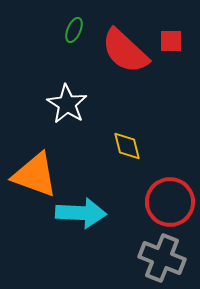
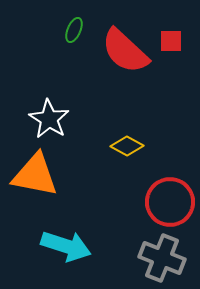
white star: moved 18 px left, 15 px down
yellow diamond: rotated 48 degrees counterclockwise
orange triangle: rotated 9 degrees counterclockwise
cyan arrow: moved 15 px left, 33 px down; rotated 15 degrees clockwise
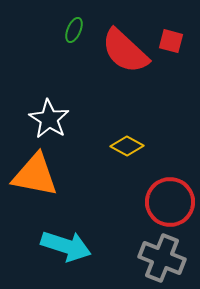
red square: rotated 15 degrees clockwise
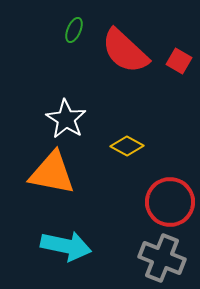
red square: moved 8 px right, 20 px down; rotated 15 degrees clockwise
white star: moved 17 px right
orange triangle: moved 17 px right, 2 px up
cyan arrow: rotated 6 degrees counterclockwise
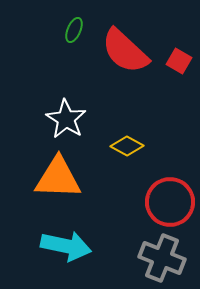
orange triangle: moved 6 px right, 5 px down; rotated 9 degrees counterclockwise
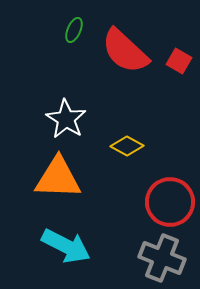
cyan arrow: rotated 15 degrees clockwise
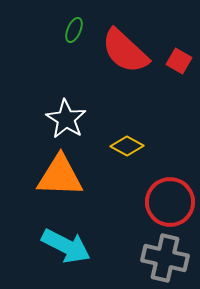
orange triangle: moved 2 px right, 2 px up
gray cross: moved 3 px right; rotated 9 degrees counterclockwise
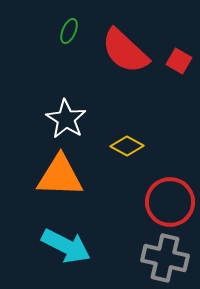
green ellipse: moved 5 px left, 1 px down
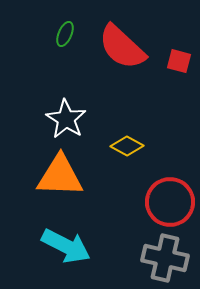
green ellipse: moved 4 px left, 3 px down
red semicircle: moved 3 px left, 4 px up
red square: rotated 15 degrees counterclockwise
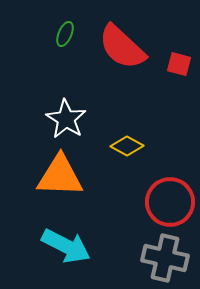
red square: moved 3 px down
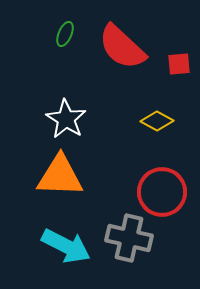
red square: rotated 20 degrees counterclockwise
yellow diamond: moved 30 px right, 25 px up
red circle: moved 8 px left, 10 px up
gray cross: moved 36 px left, 20 px up
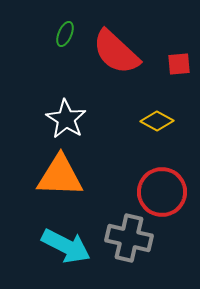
red semicircle: moved 6 px left, 5 px down
